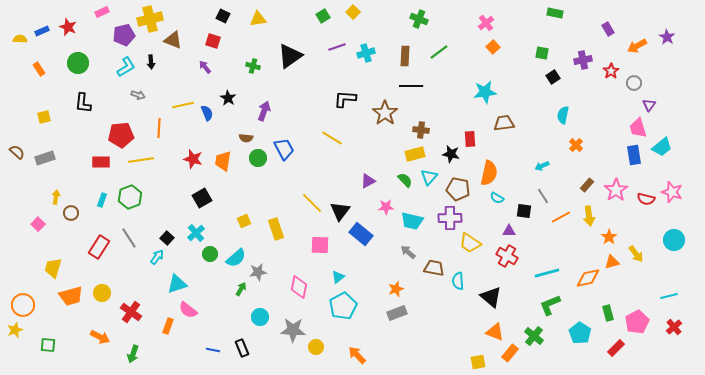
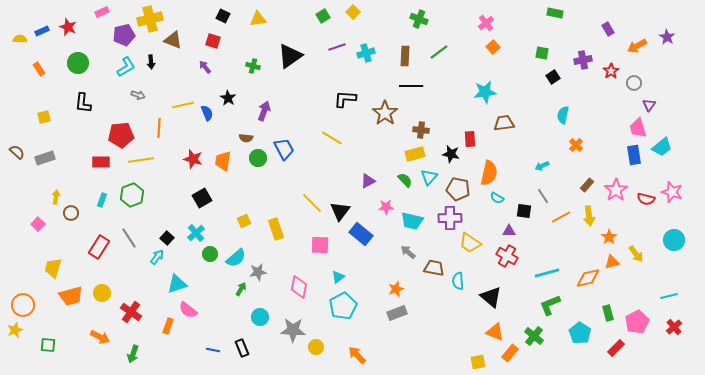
green hexagon at (130, 197): moved 2 px right, 2 px up
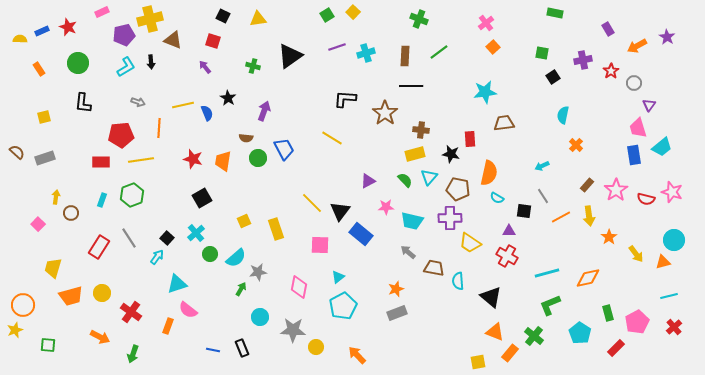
green square at (323, 16): moved 4 px right, 1 px up
gray arrow at (138, 95): moved 7 px down
orange triangle at (612, 262): moved 51 px right
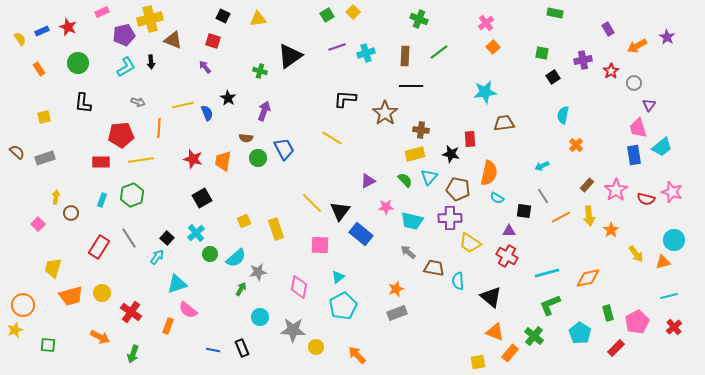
yellow semicircle at (20, 39): rotated 56 degrees clockwise
green cross at (253, 66): moved 7 px right, 5 px down
orange star at (609, 237): moved 2 px right, 7 px up
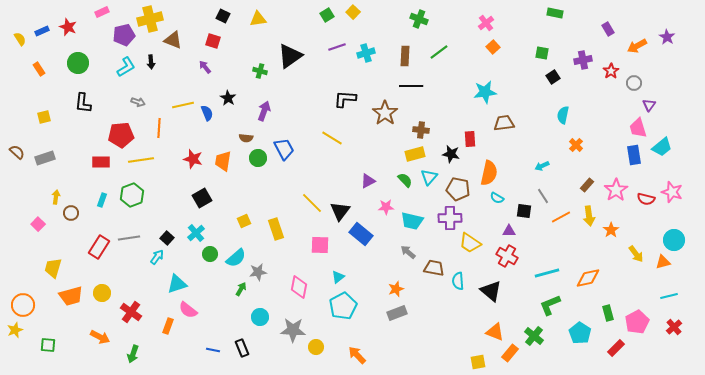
gray line at (129, 238): rotated 65 degrees counterclockwise
black triangle at (491, 297): moved 6 px up
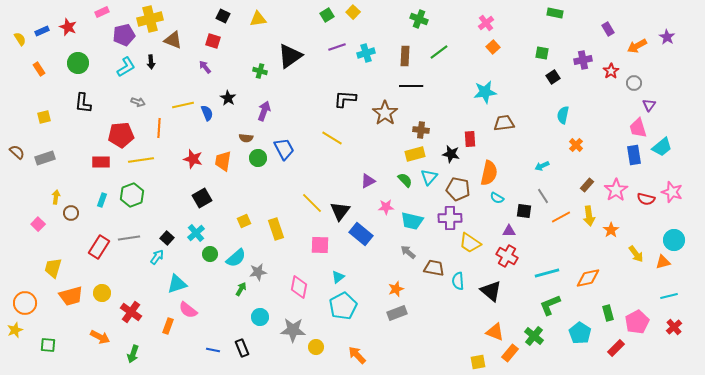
orange circle at (23, 305): moved 2 px right, 2 px up
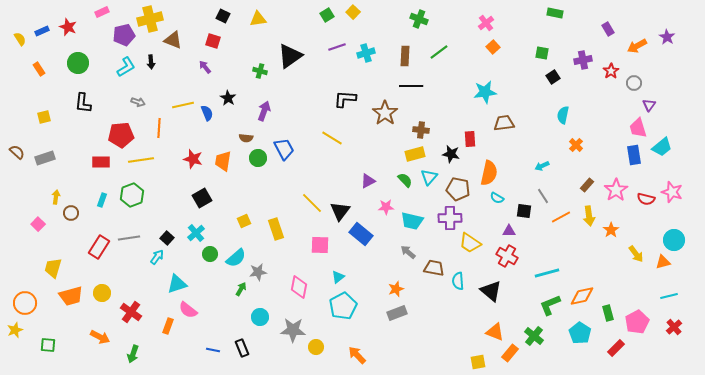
orange diamond at (588, 278): moved 6 px left, 18 px down
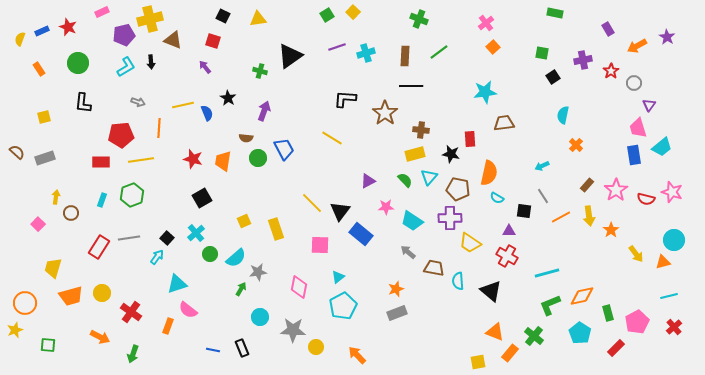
yellow semicircle at (20, 39): rotated 128 degrees counterclockwise
cyan trapezoid at (412, 221): rotated 20 degrees clockwise
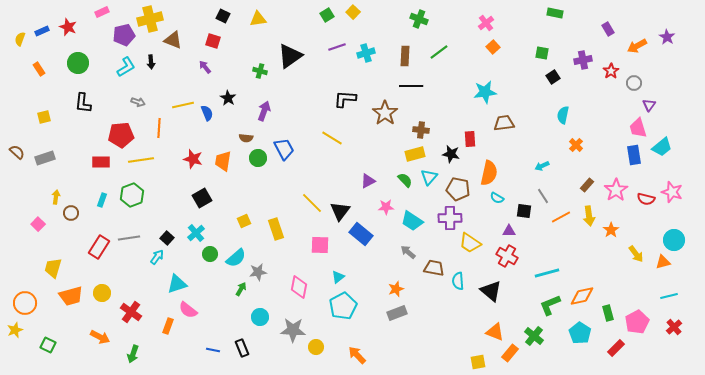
green square at (48, 345): rotated 21 degrees clockwise
